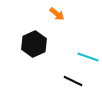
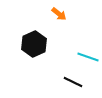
orange arrow: moved 2 px right
black line: moved 1 px down
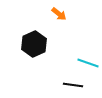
cyan line: moved 6 px down
black line: moved 3 px down; rotated 18 degrees counterclockwise
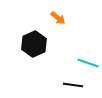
orange arrow: moved 1 px left, 4 px down
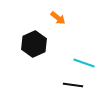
cyan line: moved 4 px left
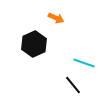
orange arrow: moved 2 px left; rotated 14 degrees counterclockwise
black line: rotated 42 degrees clockwise
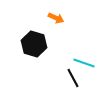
black hexagon: rotated 20 degrees counterclockwise
black line: moved 7 px up; rotated 12 degrees clockwise
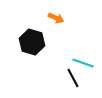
black hexagon: moved 2 px left, 2 px up
cyan line: moved 1 px left
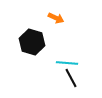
cyan line: moved 16 px left; rotated 15 degrees counterclockwise
black line: moved 2 px left
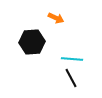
black hexagon: rotated 20 degrees counterclockwise
cyan line: moved 5 px right, 4 px up
